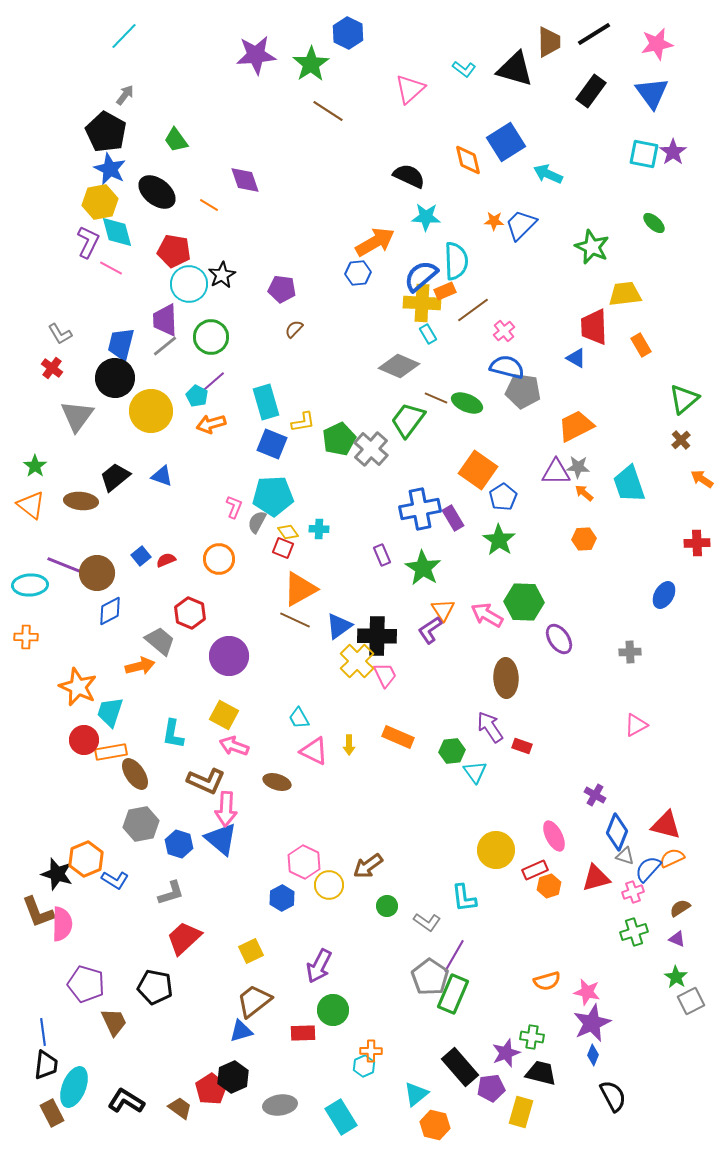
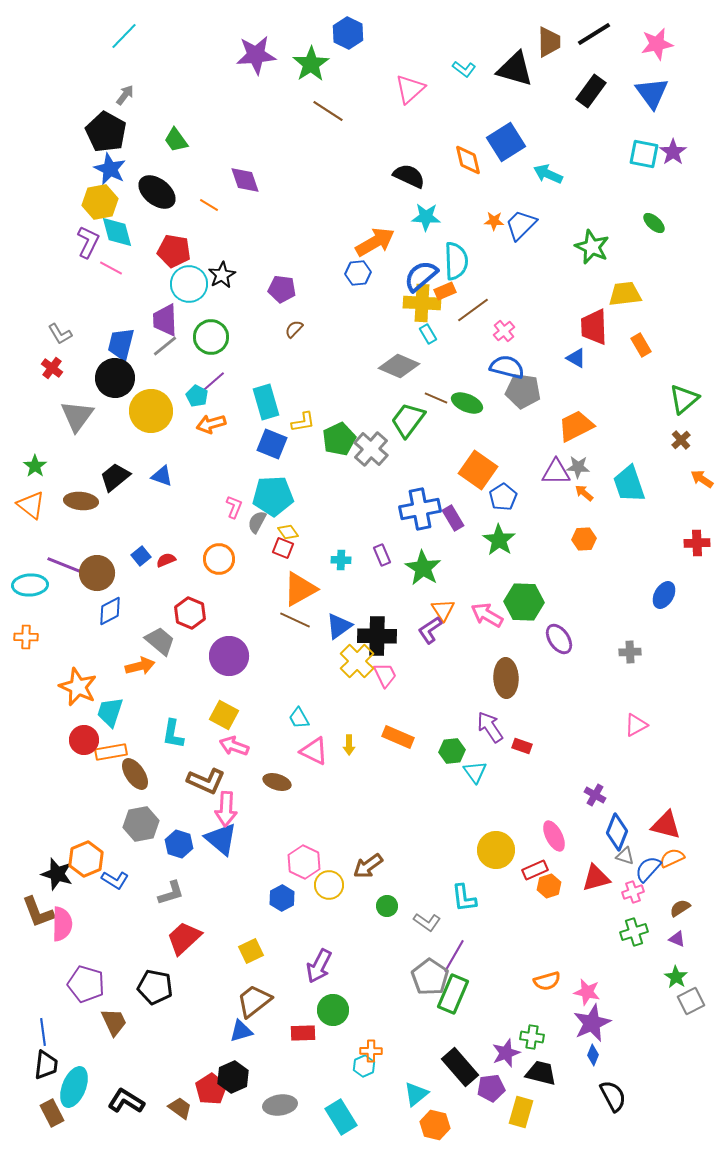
cyan cross at (319, 529): moved 22 px right, 31 px down
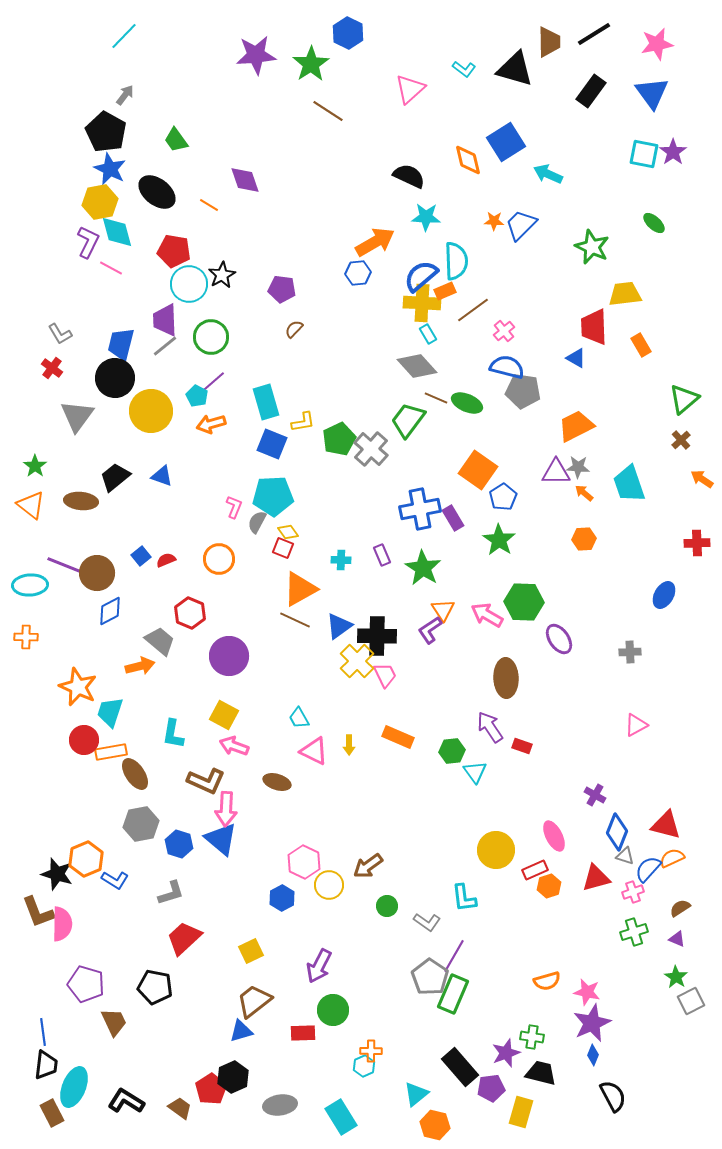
gray diamond at (399, 366): moved 18 px right; rotated 24 degrees clockwise
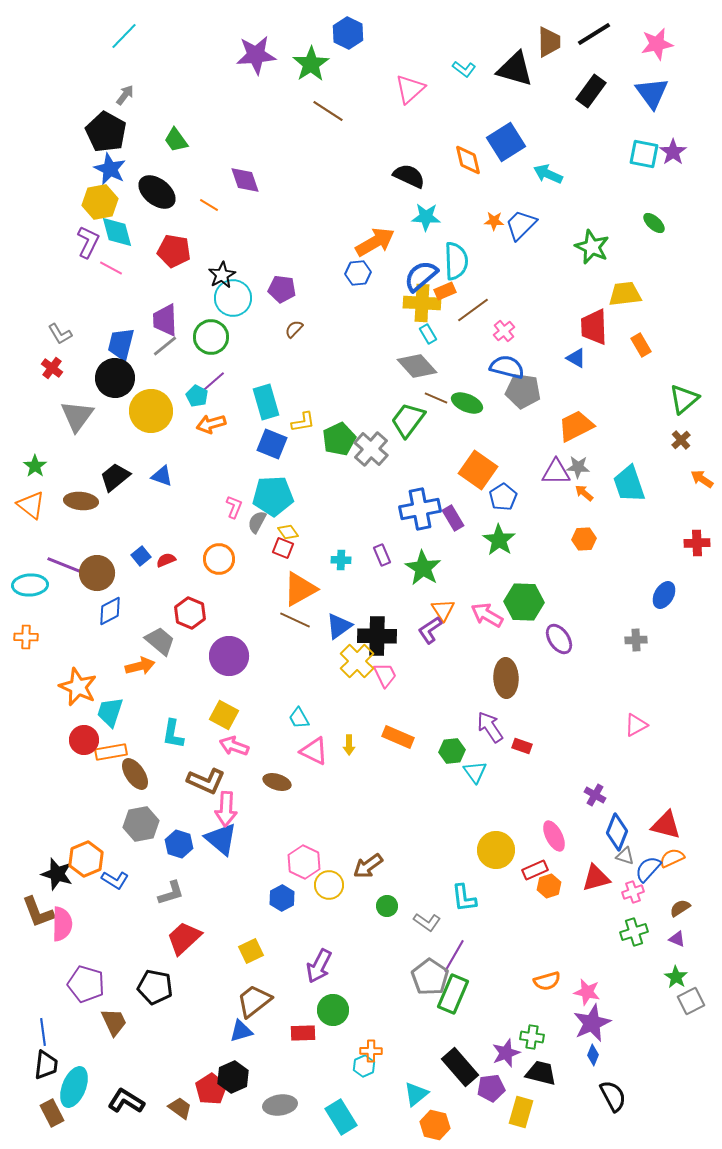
cyan circle at (189, 284): moved 44 px right, 14 px down
gray cross at (630, 652): moved 6 px right, 12 px up
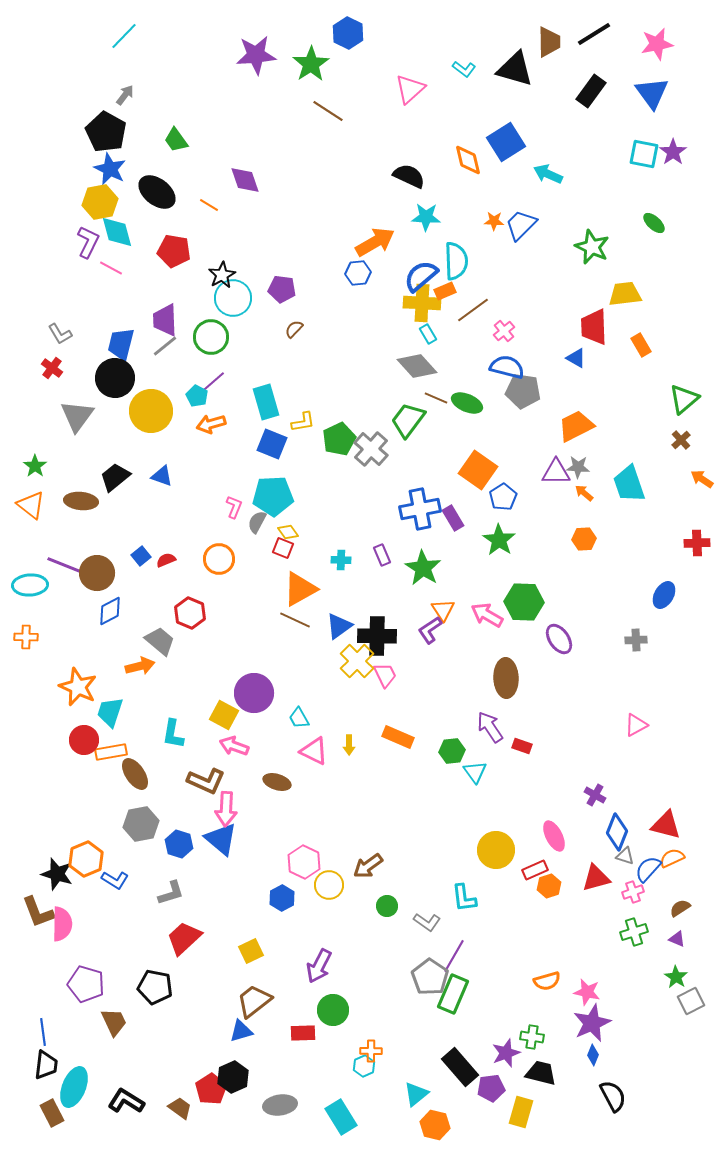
purple circle at (229, 656): moved 25 px right, 37 px down
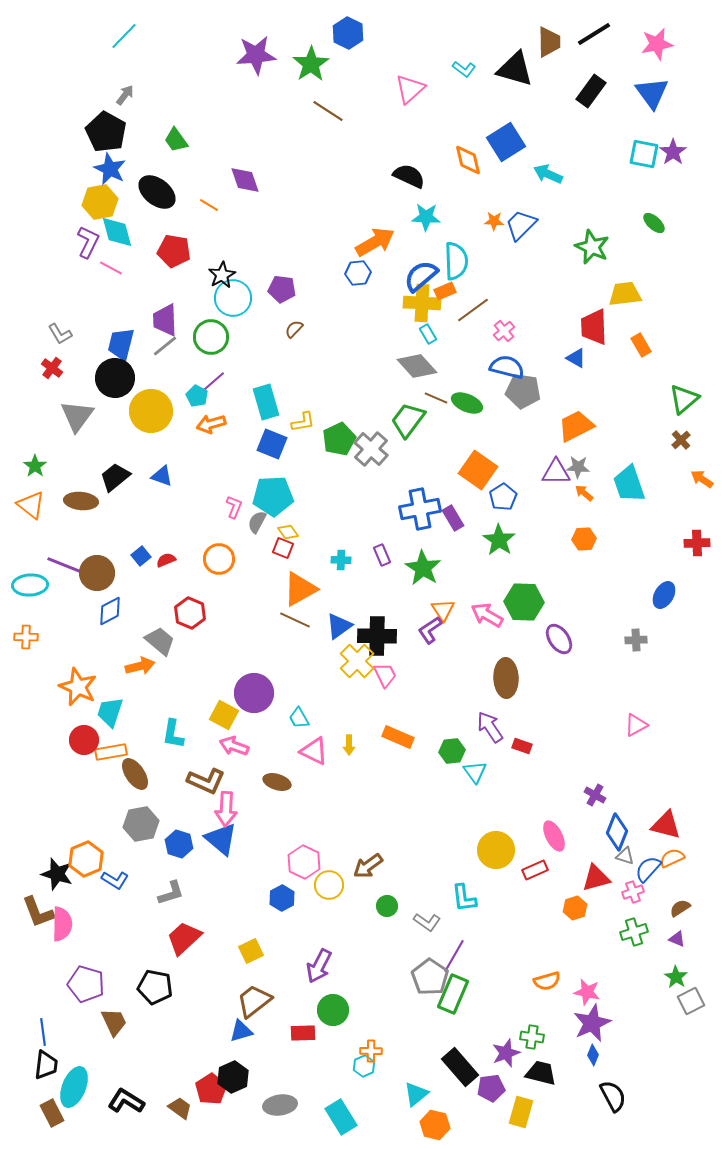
orange hexagon at (549, 886): moved 26 px right, 22 px down
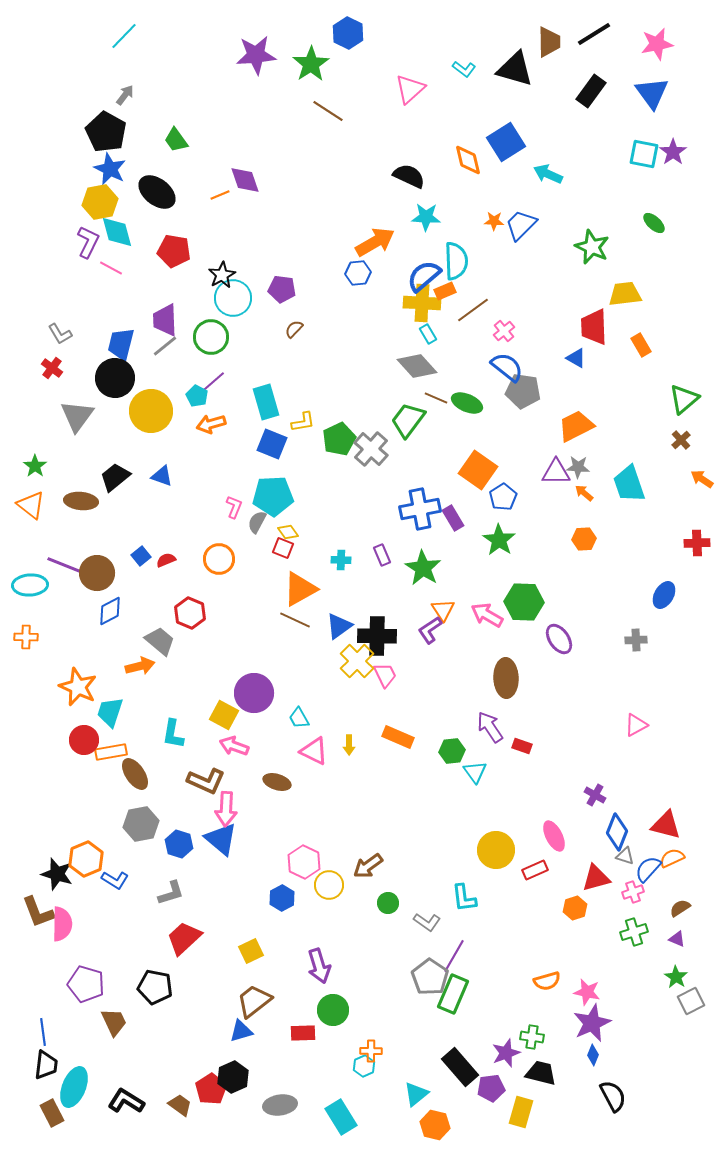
orange line at (209, 205): moved 11 px right, 10 px up; rotated 54 degrees counterclockwise
blue semicircle at (421, 276): moved 3 px right
blue semicircle at (507, 367): rotated 24 degrees clockwise
green circle at (387, 906): moved 1 px right, 3 px up
purple arrow at (319, 966): rotated 44 degrees counterclockwise
brown trapezoid at (180, 1108): moved 3 px up
